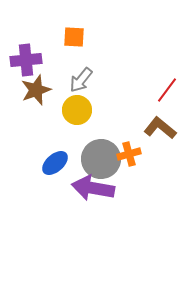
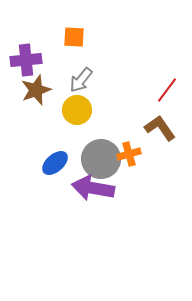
brown L-shape: rotated 16 degrees clockwise
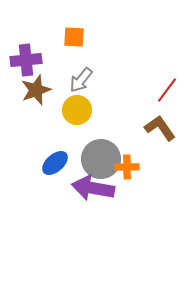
orange cross: moved 2 px left, 13 px down; rotated 15 degrees clockwise
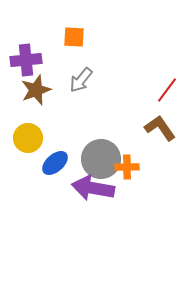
yellow circle: moved 49 px left, 28 px down
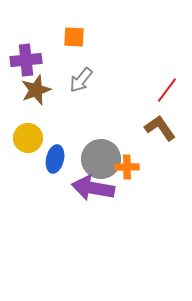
blue ellipse: moved 4 px up; rotated 36 degrees counterclockwise
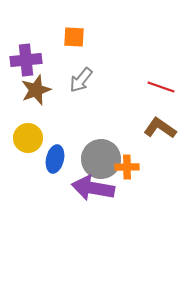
red line: moved 6 px left, 3 px up; rotated 72 degrees clockwise
brown L-shape: rotated 20 degrees counterclockwise
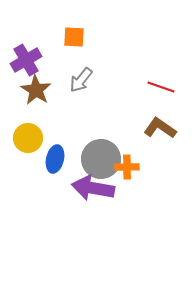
purple cross: rotated 24 degrees counterclockwise
brown star: rotated 20 degrees counterclockwise
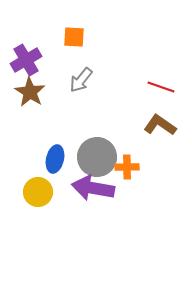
brown star: moved 6 px left, 2 px down
brown L-shape: moved 3 px up
yellow circle: moved 10 px right, 54 px down
gray circle: moved 4 px left, 2 px up
